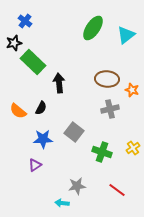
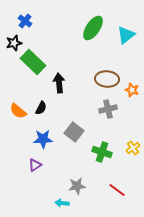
gray cross: moved 2 px left
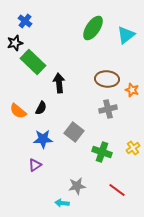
black star: moved 1 px right
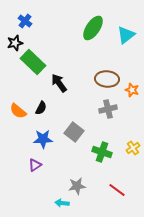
black arrow: rotated 30 degrees counterclockwise
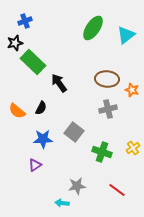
blue cross: rotated 32 degrees clockwise
orange semicircle: moved 1 px left
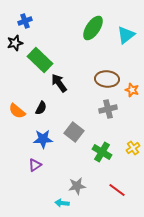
green rectangle: moved 7 px right, 2 px up
green cross: rotated 12 degrees clockwise
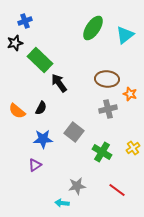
cyan triangle: moved 1 px left
orange star: moved 2 px left, 4 px down
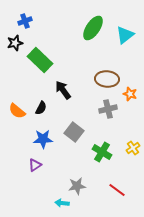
black arrow: moved 4 px right, 7 px down
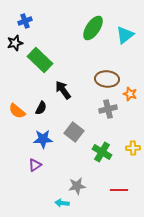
yellow cross: rotated 32 degrees clockwise
red line: moved 2 px right; rotated 36 degrees counterclockwise
